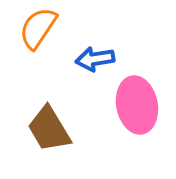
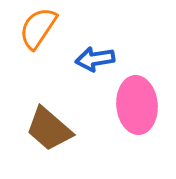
pink ellipse: rotated 6 degrees clockwise
brown trapezoid: rotated 18 degrees counterclockwise
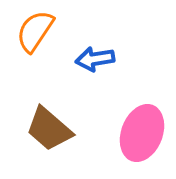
orange semicircle: moved 3 px left, 3 px down
pink ellipse: moved 5 px right, 28 px down; rotated 26 degrees clockwise
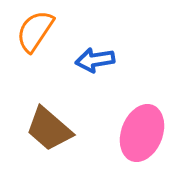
blue arrow: moved 1 px down
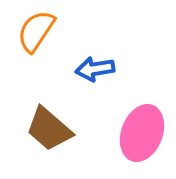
orange semicircle: moved 1 px right
blue arrow: moved 9 px down
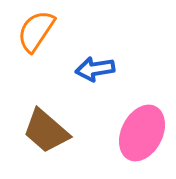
brown trapezoid: moved 3 px left, 2 px down
pink ellipse: rotated 6 degrees clockwise
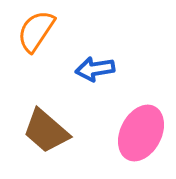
pink ellipse: moved 1 px left
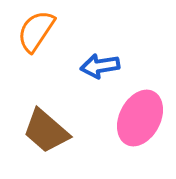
blue arrow: moved 5 px right, 3 px up
pink ellipse: moved 1 px left, 15 px up
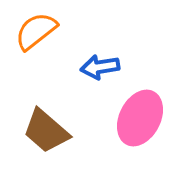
orange semicircle: rotated 18 degrees clockwise
blue arrow: moved 1 px down
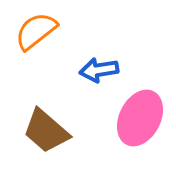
blue arrow: moved 1 px left, 3 px down
